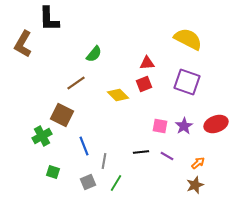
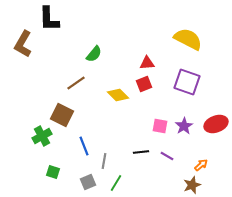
orange arrow: moved 3 px right, 2 px down
brown star: moved 3 px left
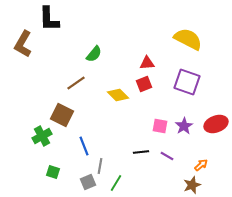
gray line: moved 4 px left, 5 px down
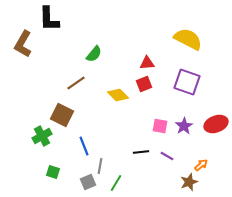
brown star: moved 3 px left, 3 px up
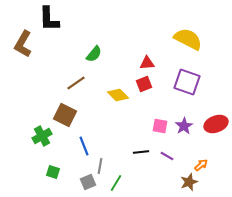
brown square: moved 3 px right
